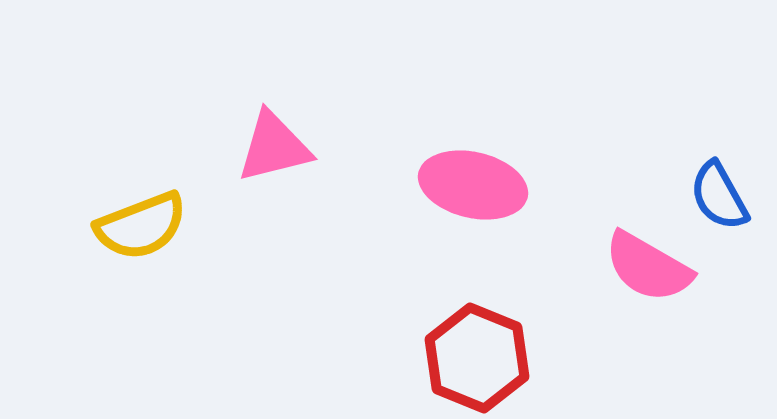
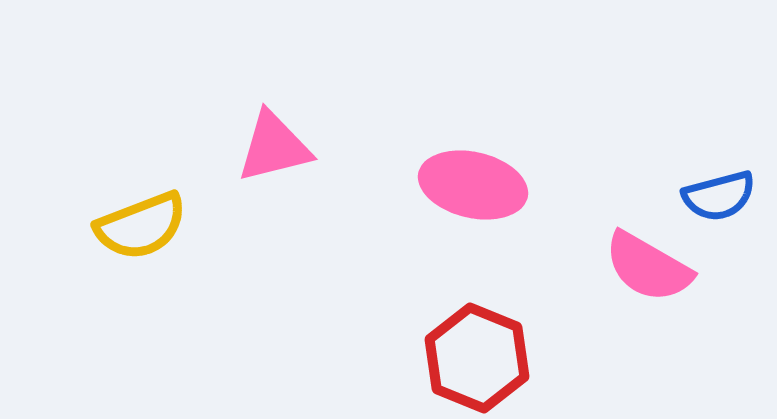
blue semicircle: rotated 76 degrees counterclockwise
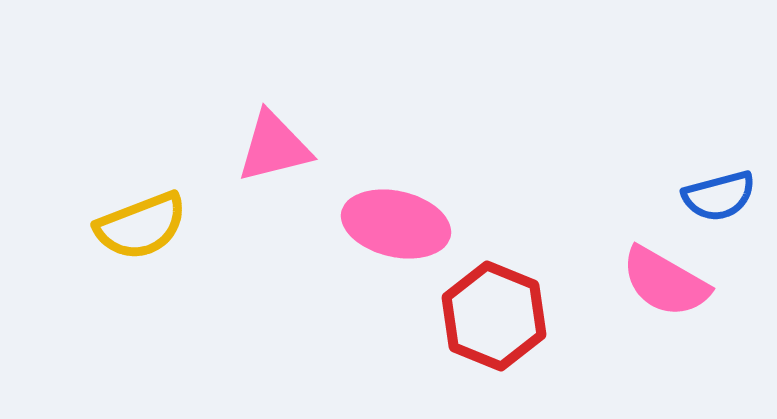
pink ellipse: moved 77 px left, 39 px down
pink semicircle: moved 17 px right, 15 px down
red hexagon: moved 17 px right, 42 px up
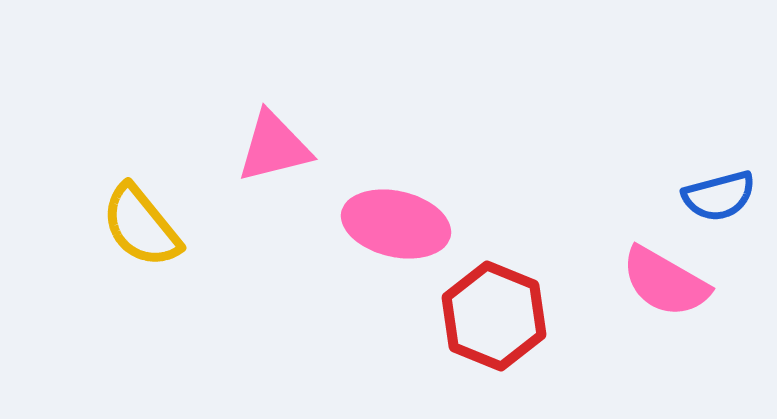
yellow semicircle: rotated 72 degrees clockwise
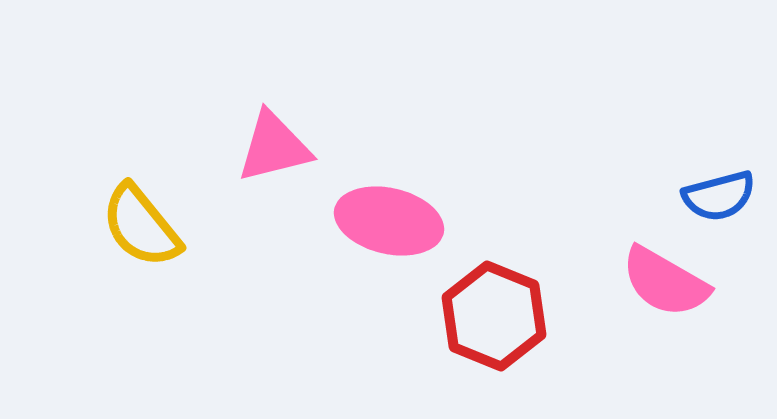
pink ellipse: moved 7 px left, 3 px up
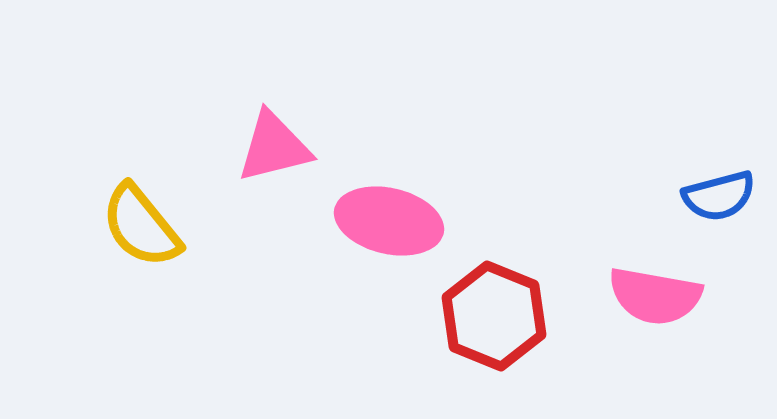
pink semicircle: moved 10 px left, 14 px down; rotated 20 degrees counterclockwise
